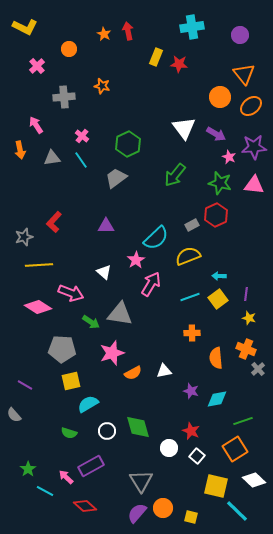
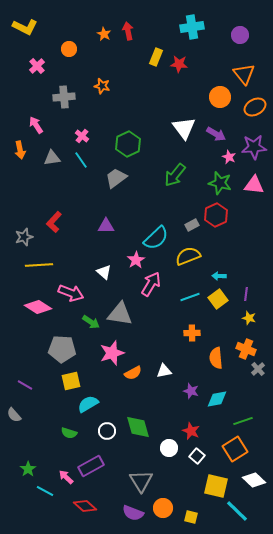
orange ellipse at (251, 106): moved 4 px right, 1 px down; rotated 10 degrees clockwise
purple semicircle at (137, 513): moved 4 px left; rotated 110 degrees counterclockwise
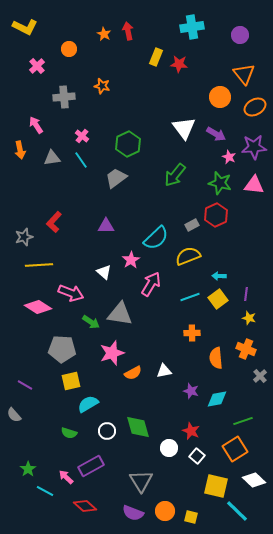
pink star at (136, 260): moved 5 px left
gray cross at (258, 369): moved 2 px right, 7 px down
orange circle at (163, 508): moved 2 px right, 3 px down
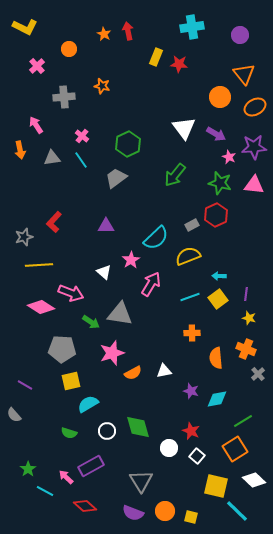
pink diamond at (38, 307): moved 3 px right
gray cross at (260, 376): moved 2 px left, 2 px up
green line at (243, 421): rotated 12 degrees counterclockwise
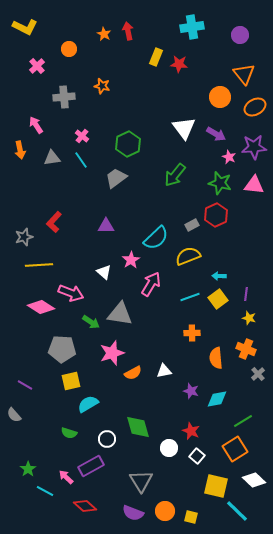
white circle at (107, 431): moved 8 px down
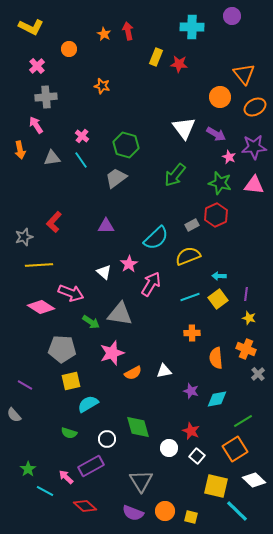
yellow L-shape at (25, 27): moved 6 px right
cyan cross at (192, 27): rotated 10 degrees clockwise
purple circle at (240, 35): moved 8 px left, 19 px up
gray cross at (64, 97): moved 18 px left
green hexagon at (128, 144): moved 2 px left, 1 px down; rotated 20 degrees counterclockwise
pink star at (131, 260): moved 2 px left, 4 px down
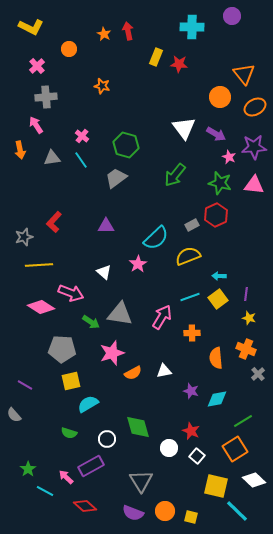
pink star at (129, 264): moved 9 px right
pink arrow at (151, 284): moved 11 px right, 33 px down
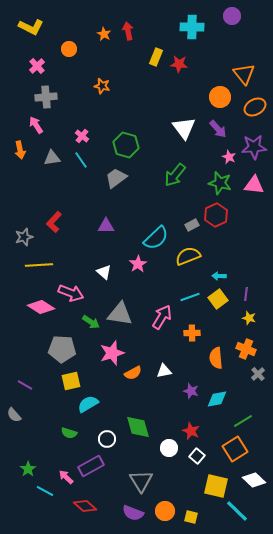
purple arrow at (216, 134): moved 2 px right, 5 px up; rotated 18 degrees clockwise
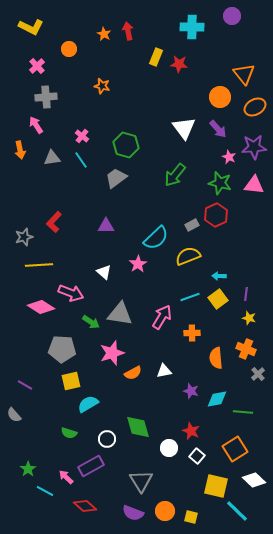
green line at (243, 421): moved 9 px up; rotated 36 degrees clockwise
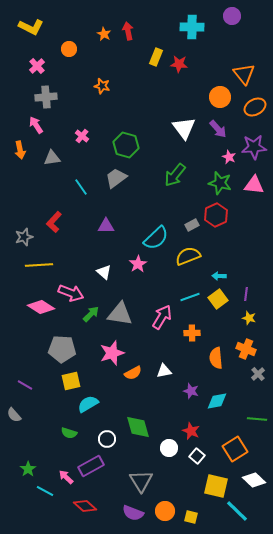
cyan line at (81, 160): moved 27 px down
green arrow at (91, 322): moved 8 px up; rotated 78 degrees counterclockwise
cyan diamond at (217, 399): moved 2 px down
green line at (243, 412): moved 14 px right, 7 px down
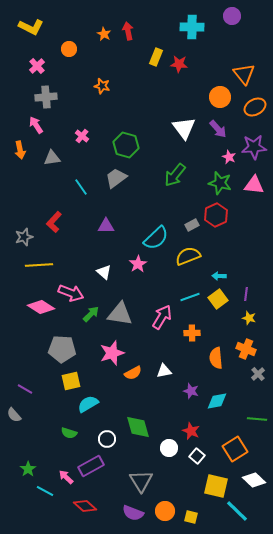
purple line at (25, 385): moved 4 px down
